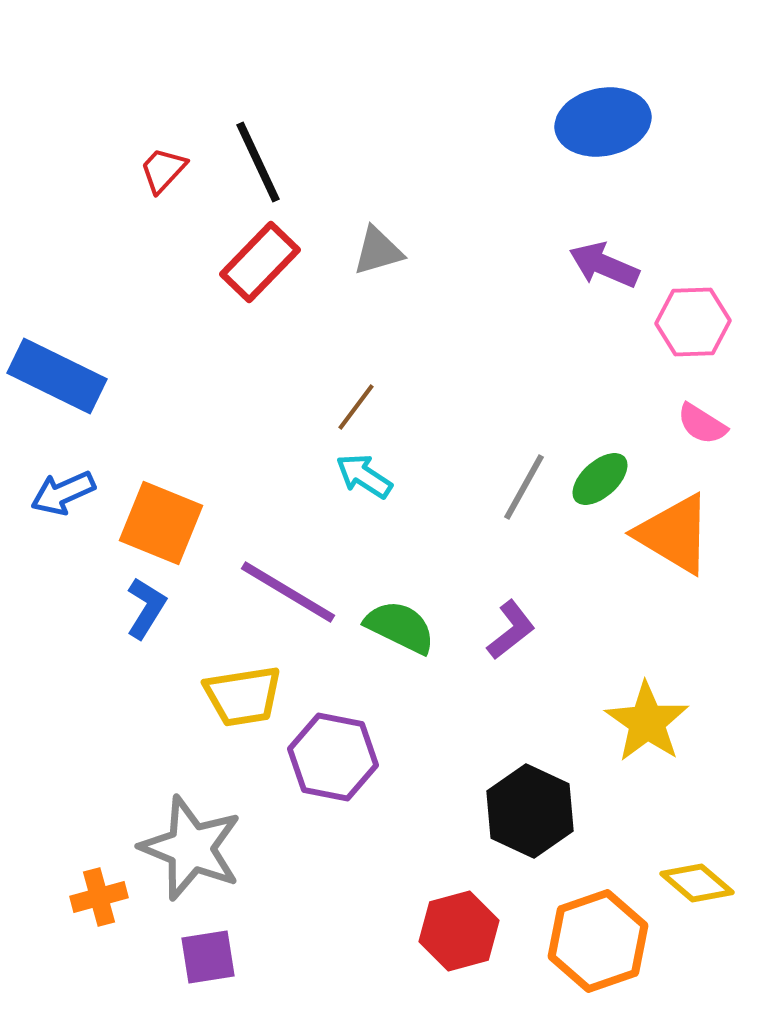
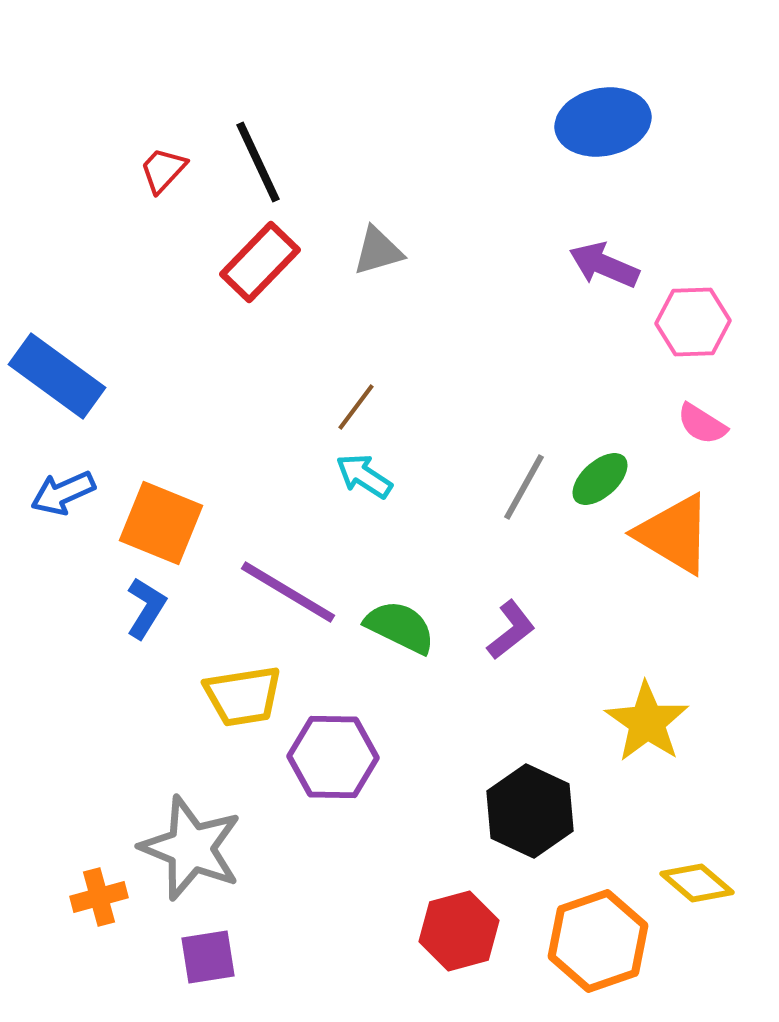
blue rectangle: rotated 10 degrees clockwise
purple hexagon: rotated 10 degrees counterclockwise
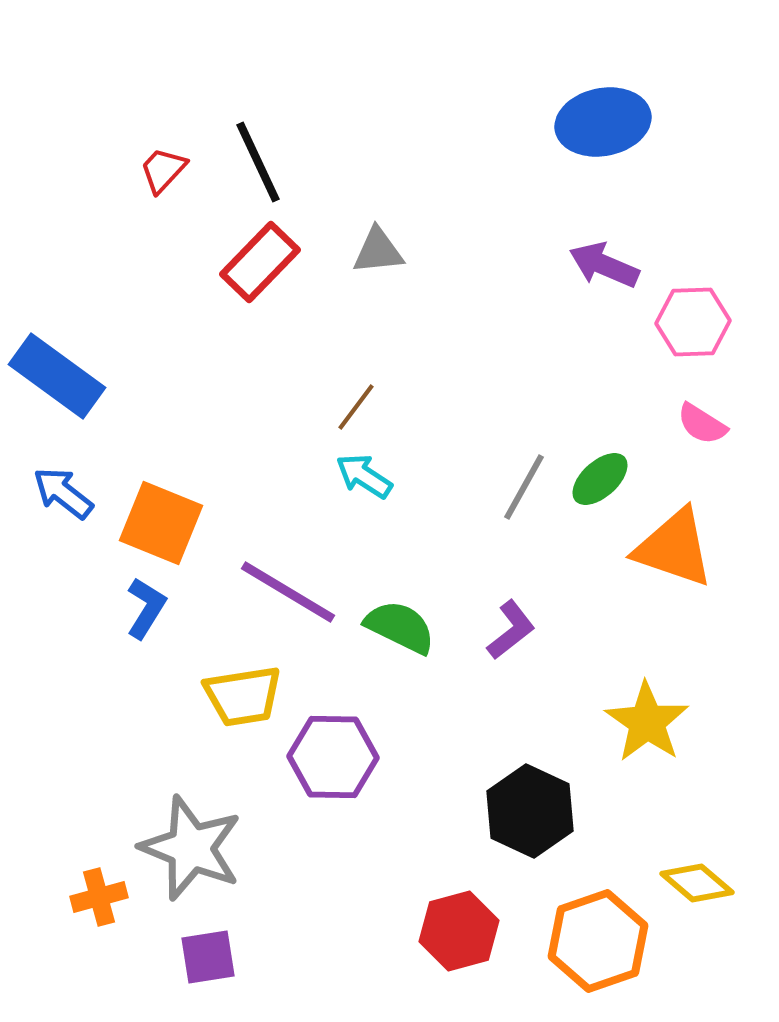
gray triangle: rotated 10 degrees clockwise
blue arrow: rotated 62 degrees clockwise
orange triangle: moved 14 px down; rotated 12 degrees counterclockwise
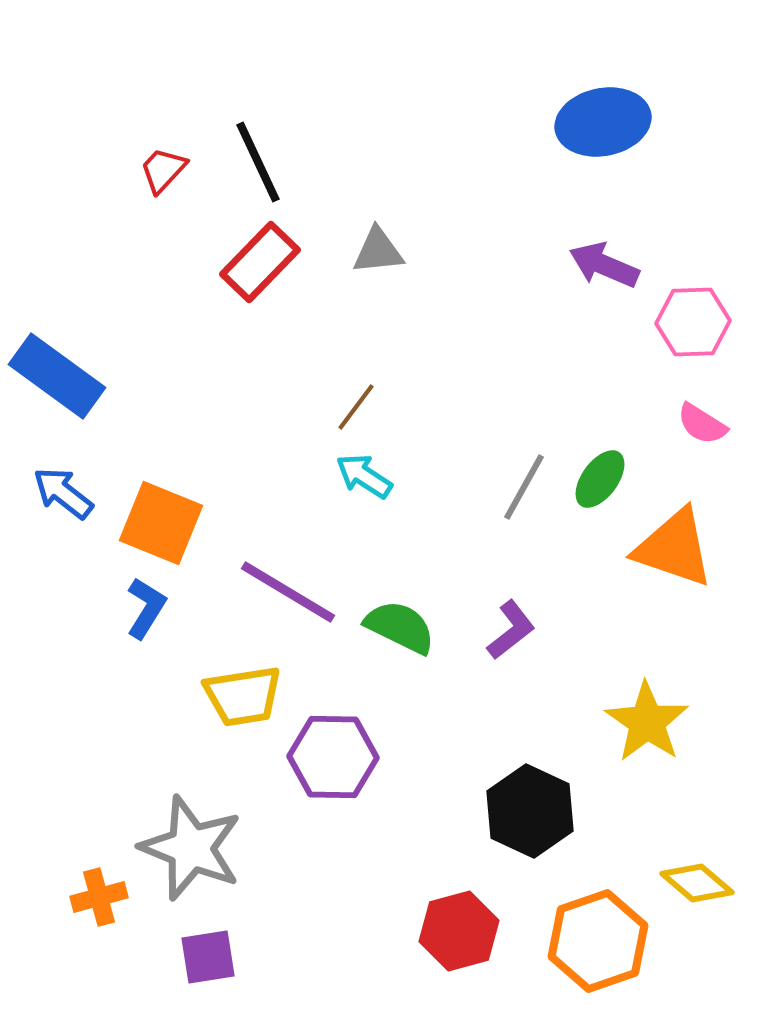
green ellipse: rotated 12 degrees counterclockwise
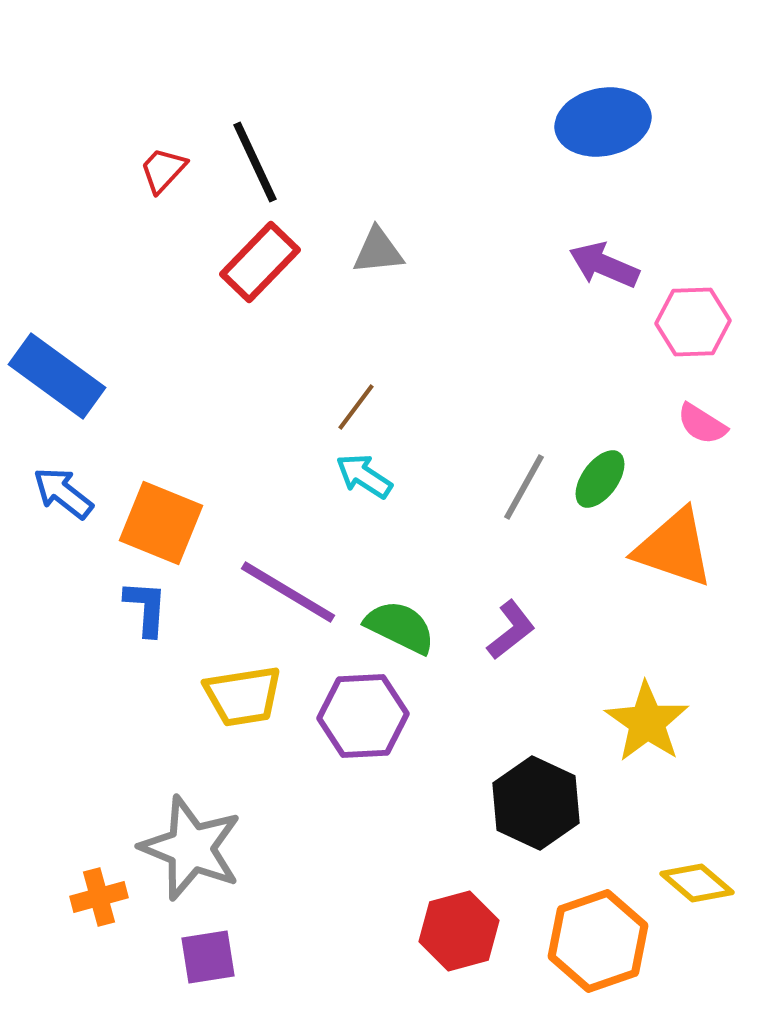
black line: moved 3 px left
blue L-shape: rotated 28 degrees counterclockwise
purple hexagon: moved 30 px right, 41 px up; rotated 4 degrees counterclockwise
black hexagon: moved 6 px right, 8 px up
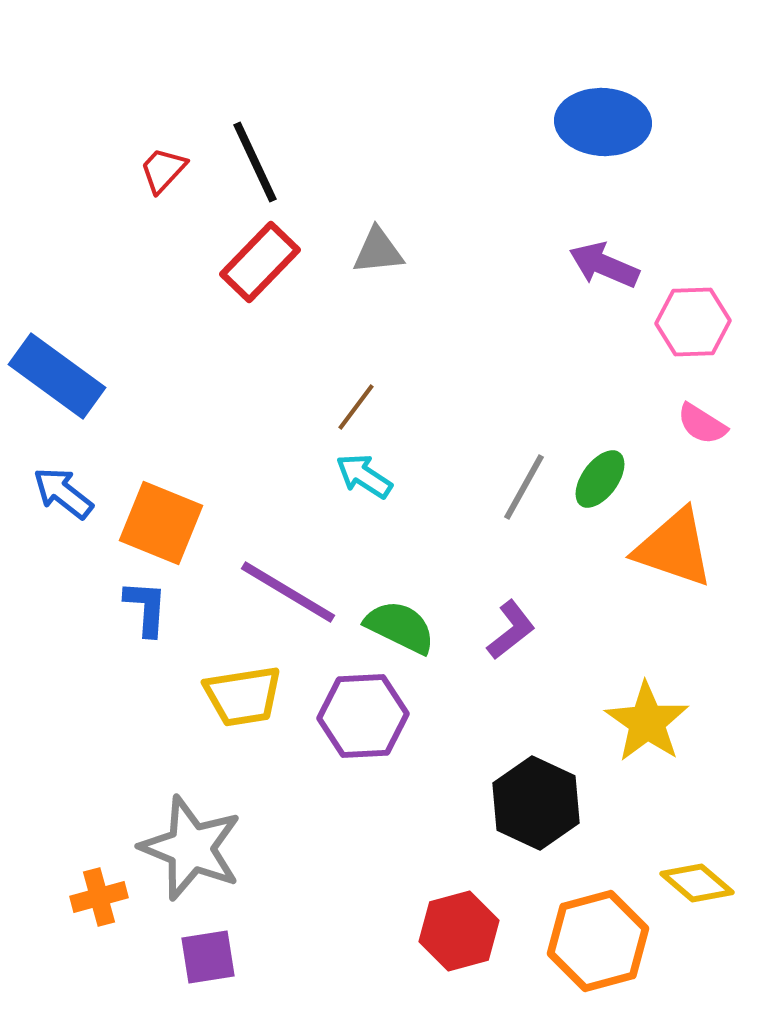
blue ellipse: rotated 14 degrees clockwise
orange hexagon: rotated 4 degrees clockwise
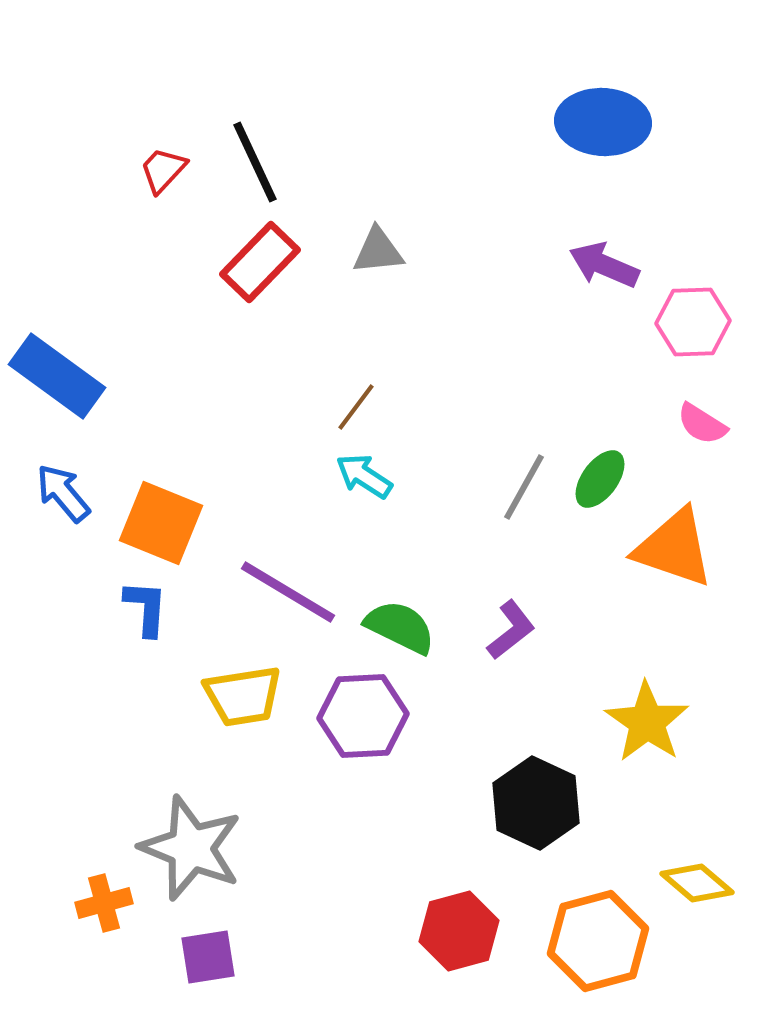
blue arrow: rotated 12 degrees clockwise
orange cross: moved 5 px right, 6 px down
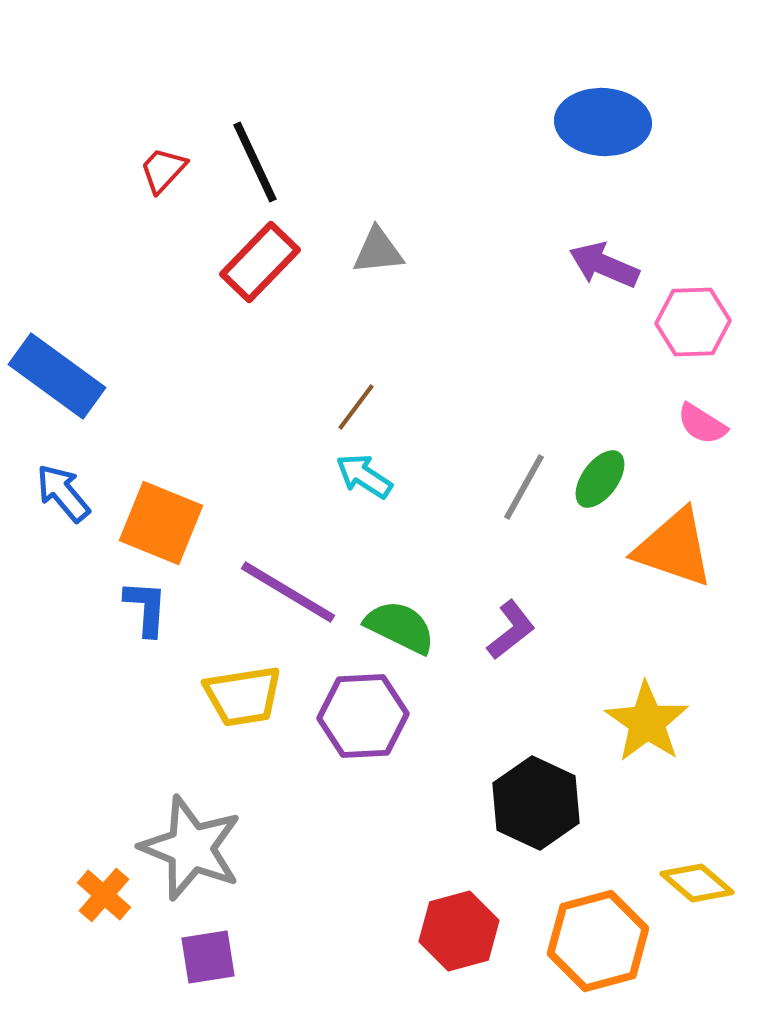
orange cross: moved 8 px up; rotated 34 degrees counterclockwise
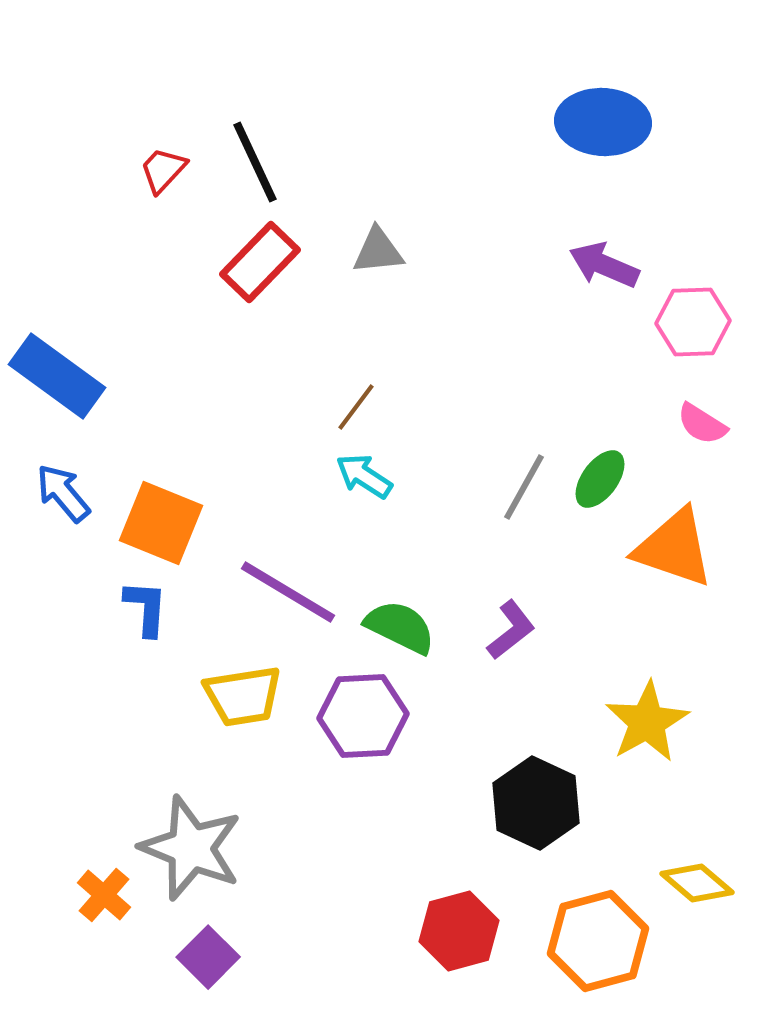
yellow star: rotated 8 degrees clockwise
purple square: rotated 36 degrees counterclockwise
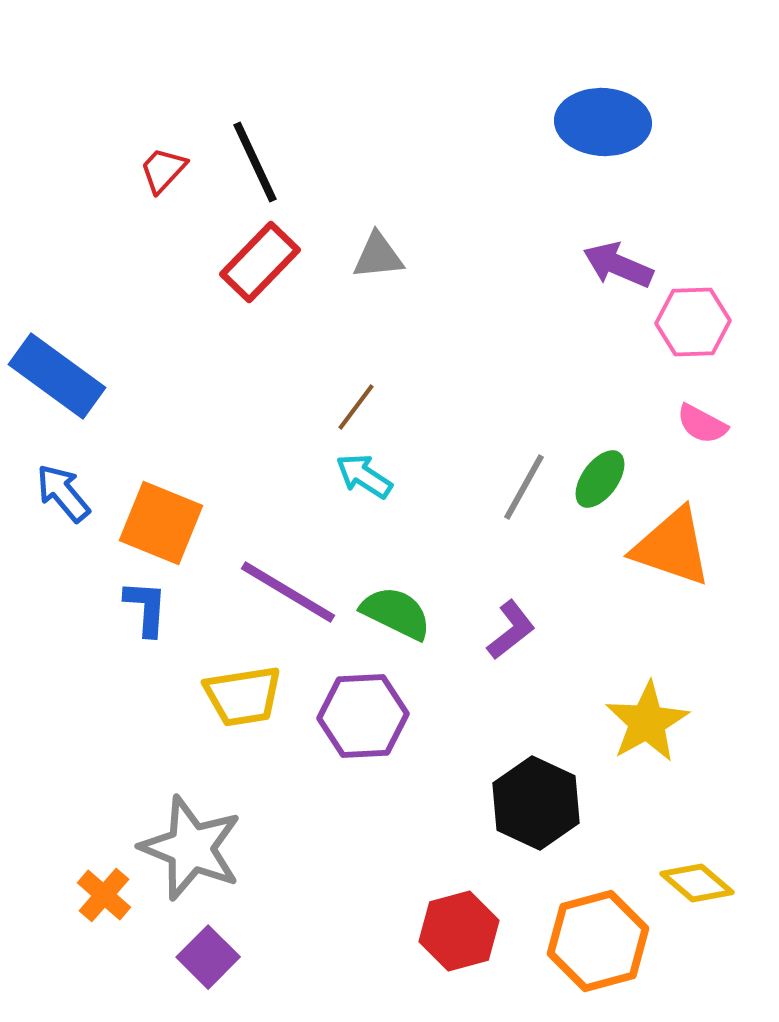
gray triangle: moved 5 px down
purple arrow: moved 14 px right
pink semicircle: rotated 4 degrees counterclockwise
orange triangle: moved 2 px left, 1 px up
green semicircle: moved 4 px left, 14 px up
